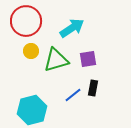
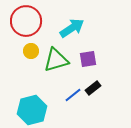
black rectangle: rotated 42 degrees clockwise
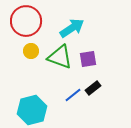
green triangle: moved 4 px right, 3 px up; rotated 36 degrees clockwise
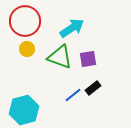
red circle: moved 1 px left
yellow circle: moved 4 px left, 2 px up
cyan hexagon: moved 8 px left
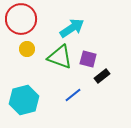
red circle: moved 4 px left, 2 px up
purple square: rotated 24 degrees clockwise
black rectangle: moved 9 px right, 12 px up
cyan hexagon: moved 10 px up
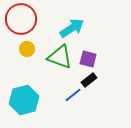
black rectangle: moved 13 px left, 4 px down
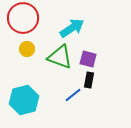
red circle: moved 2 px right, 1 px up
black rectangle: rotated 42 degrees counterclockwise
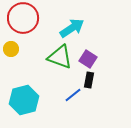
yellow circle: moved 16 px left
purple square: rotated 18 degrees clockwise
